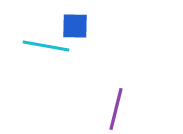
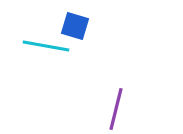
blue square: rotated 16 degrees clockwise
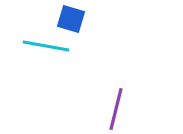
blue square: moved 4 px left, 7 px up
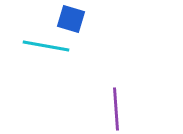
purple line: rotated 18 degrees counterclockwise
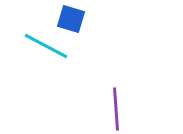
cyan line: rotated 18 degrees clockwise
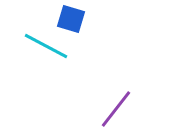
purple line: rotated 42 degrees clockwise
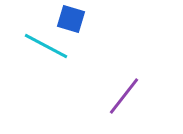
purple line: moved 8 px right, 13 px up
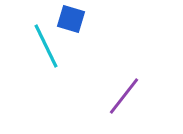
cyan line: rotated 36 degrees clockwise
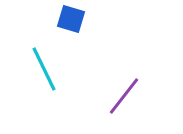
cyan line: moved 2 px left, 23 px down
